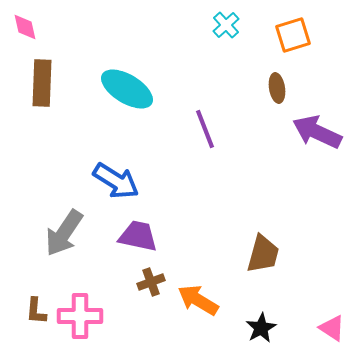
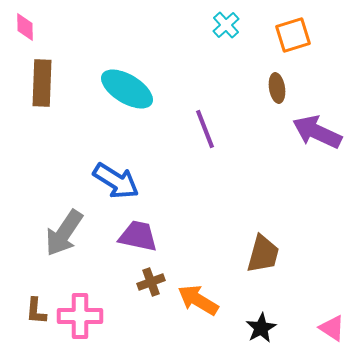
pink diamond: rotated 12 degrees clockwise
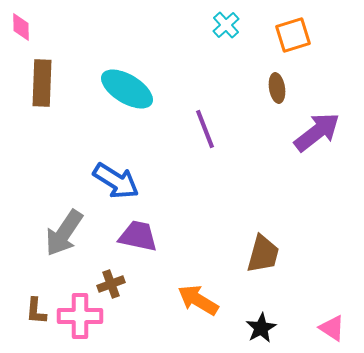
pink diamond: moved 4 px left
purple arrow: rotated 117 degrees clockwise
brown cross: moved 40 px left, 2 px down
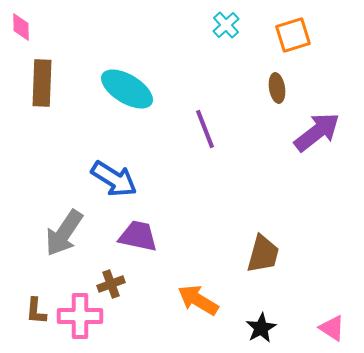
blue arrow: moved 2 px left, 2 px up
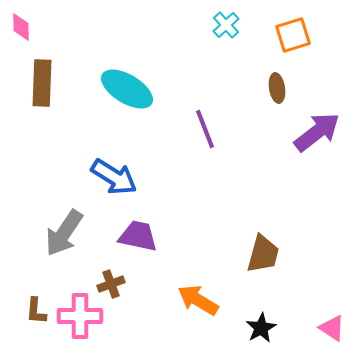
blue arrow: moved 2 px up
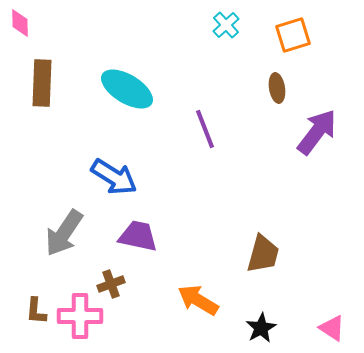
pink diamond: moved 1 px left, 4 px up
purple arrow: rotated 15 degrees counterclockwise
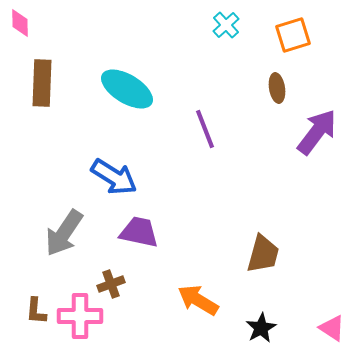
purple trapezoid: moved 1 px right, 4 px up
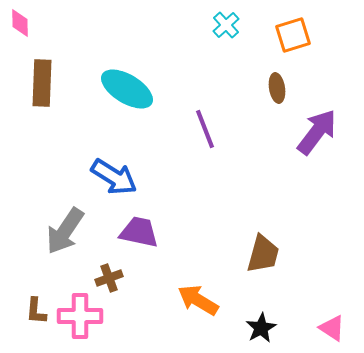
gray arrow: moved 1 px right, 2 px up
brown cross: moved 2 px left, 6 px up
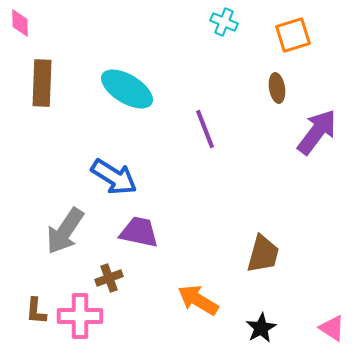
cyan cross: moved 2 px left, 3 px up; rotated 24 degrees counterclockwise
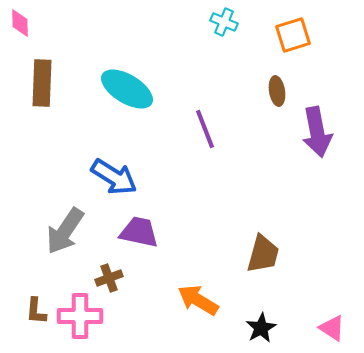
brown ellipse: moved 3 px down
purple arrow: rotated 132 degrees clockwise
